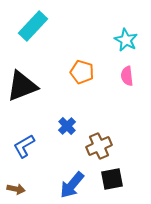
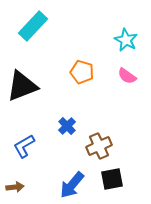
pink semicircle: rotated 48 degrees counterclockwise
brown arrow: moved 1 px left, 2 px up; rotated 18 degrees counterclockwise
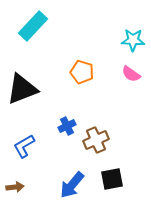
cyan star: moved 7 px right; rotated 25 degrees counterclockwise
pink semicircle: moved 4 px right, 2 px up
black triangle: moved 3 px down
blue cross: rotated 18 degrees clockwise
brown cross: moved 3 px left, 6 px up
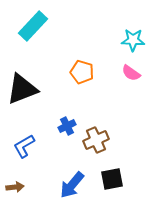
pink semicircle: moved 1 px up
